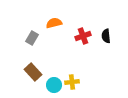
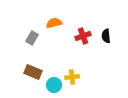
brown rectangle: rotated 24 degrees counterclockwise
yellow cross: moved 5 px up
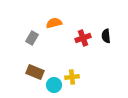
red cross: moved 2 px down
brown rectangle: moved 2 px right
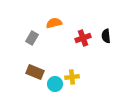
cyan circle: moved 1 px right, 1 px up
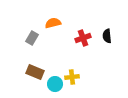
orange semicircle: moved 1 px left
black semicircle: moved 1 px right
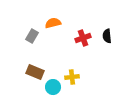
gray rectangle: moved 2 px up
cyan circle: moved 2 px left, 3 px down
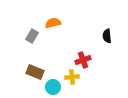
red cross: moved 22 px down
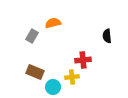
red cross: rotated 14 degrees clockwise
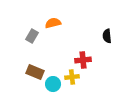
cyan circle: moved 3 px up
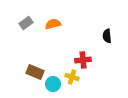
orange semicircle: moved 1 px down
gray rectangle: moved 6 px left, 13 px up; rotated 24 degrees clockwise
yellow cross: rotated 24 degrees clockwise
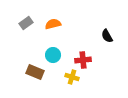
black semicircle: rotated 24 degrees counterclockwise
cyan circle: moved 29 px up
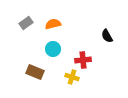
cyan circle: moved 6 px up
